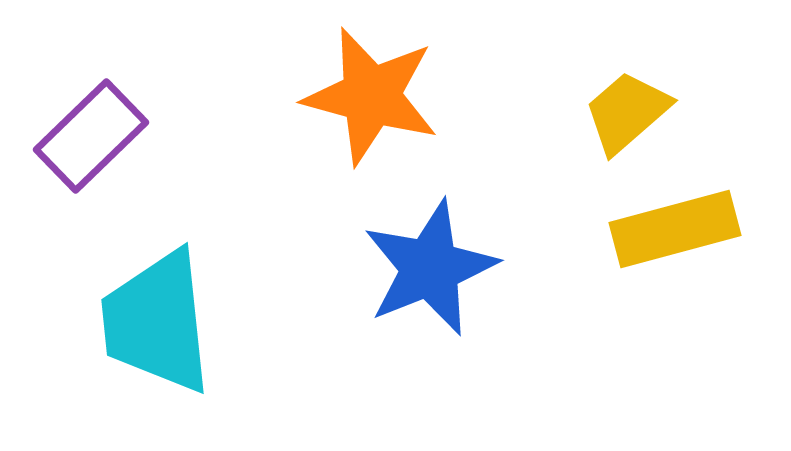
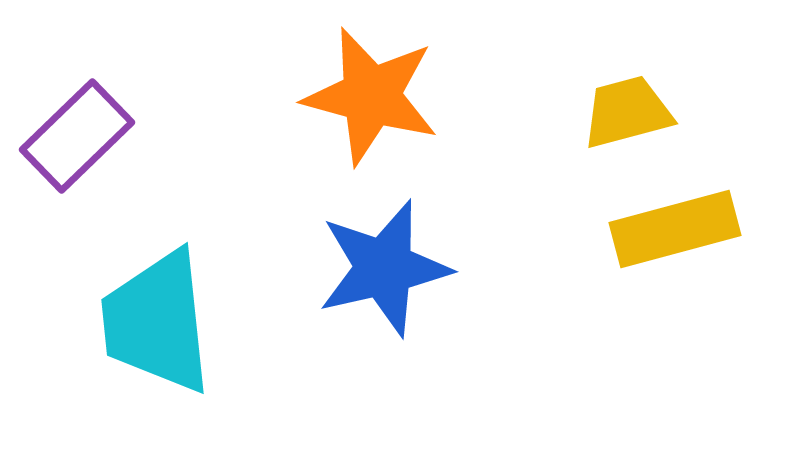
yellow trapezoid: rotated 26 degrees clockwise
purple rectangle: moved 14 px left
blue star: moved 46 px left; rotated 9 degrees clockwise
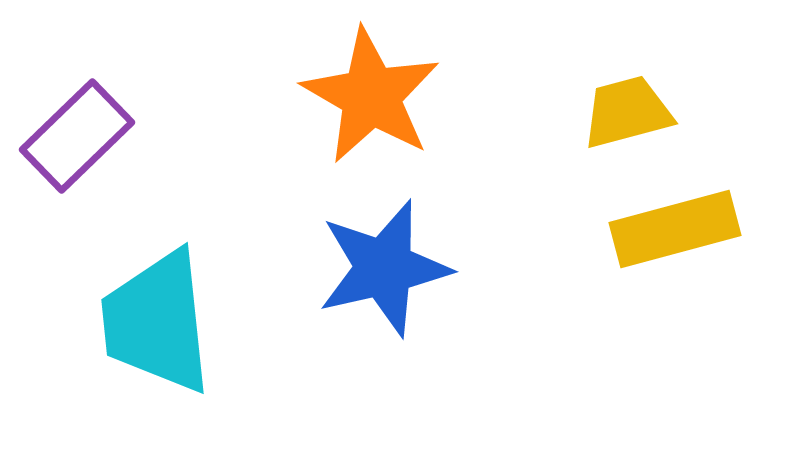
orange star: rotated 15 degrees clockwise
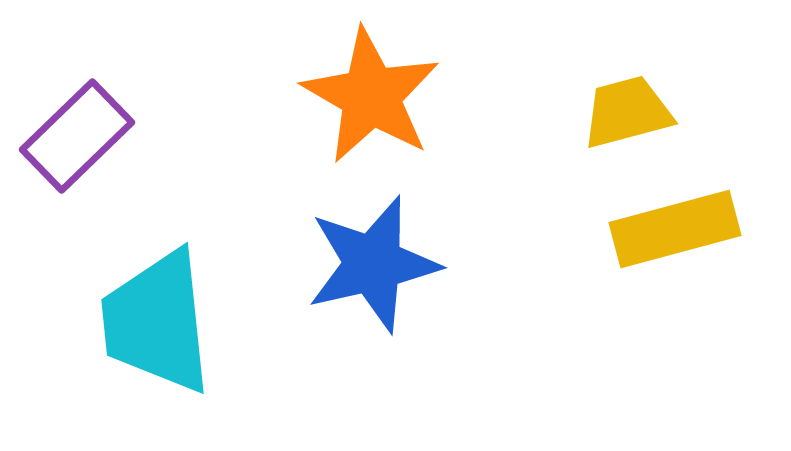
blue star: moved 11 px left, 4 px up
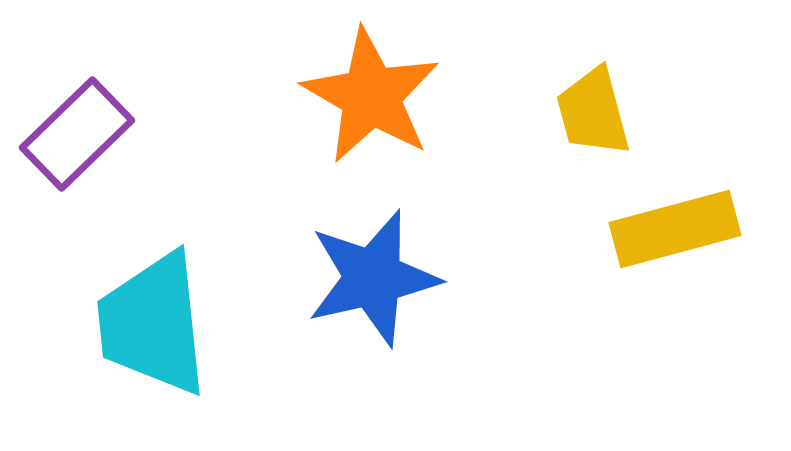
yellow trapezoid: moved 34 px left; rotated 90 degrees counterclockwise
purple rectangle: moved 2 px up
blue star: moved 14 px down
cyan trapezoid: moved 4 px left, 2 px down
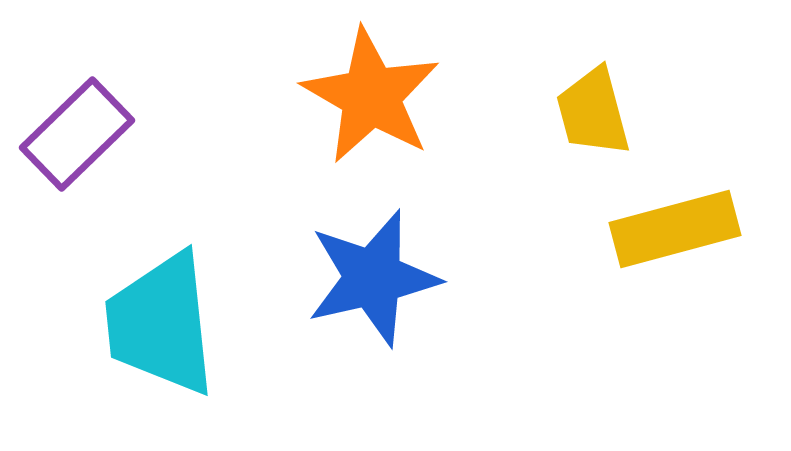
cyan trapezoid: moved 8 px right
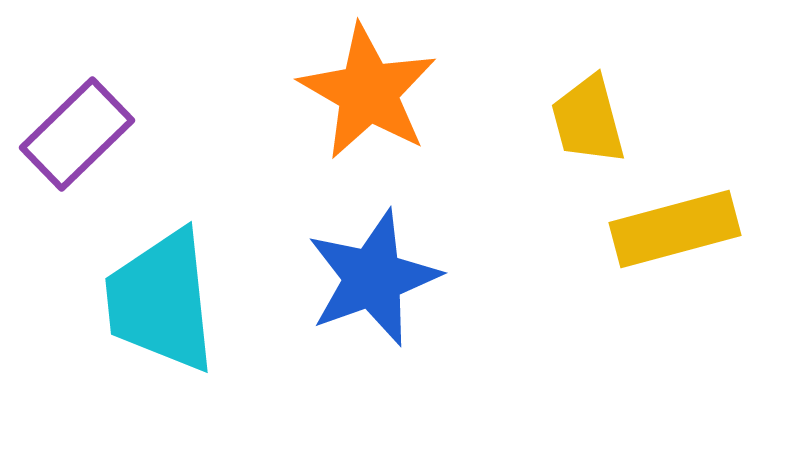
orange star: moved 3 px left, 4 px up
yellow trapezoid: moved 5 px left, 8 px down
blue star: rotated 7 degrees counterclockwise
cyan trapezoid: moved 23 px up
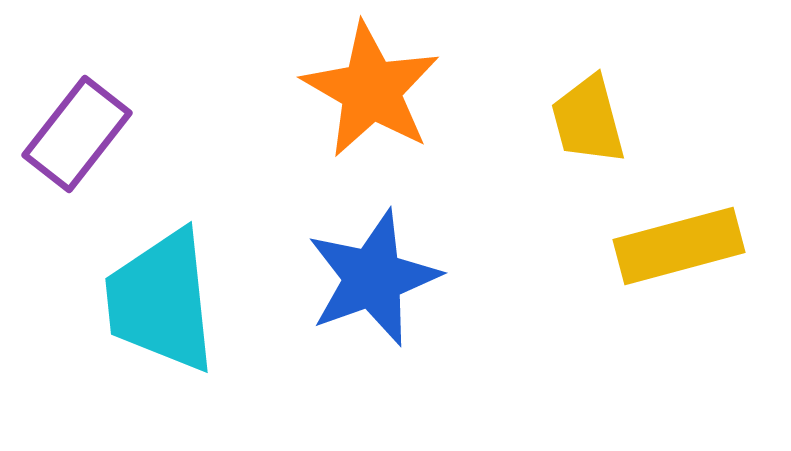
orange star: moved 3 px right, 2 px up
purple rectangle: rotated 8 degrees counterclockwise
yellow rectangle: moved 4 px right, 17 px down
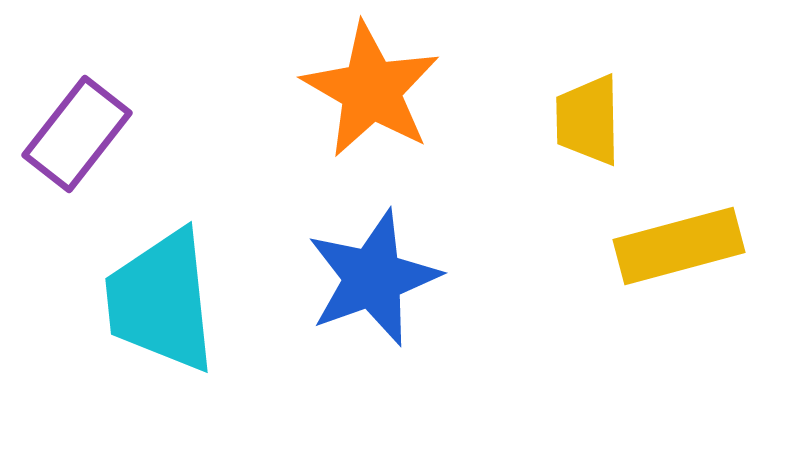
yellow trapezoid: rotated 14 degrees clockwise
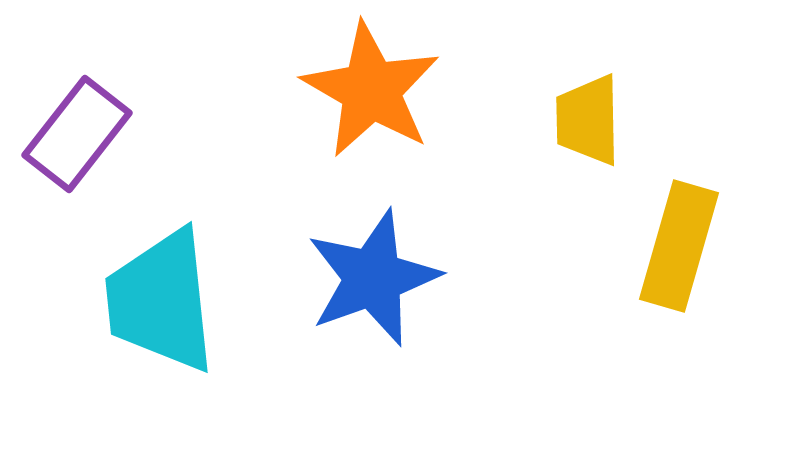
yellow rectangle: rotated 59 degrees counterclockwise
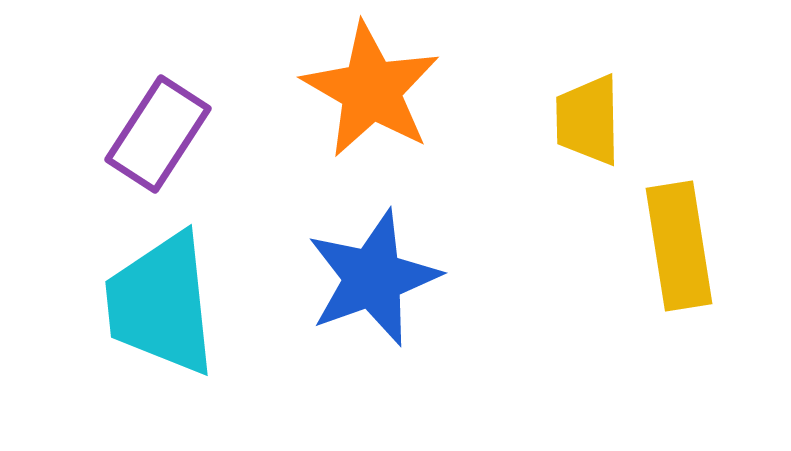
purple rectangle: moved 81 px right; rotated 5 degrees counterclockwise
yellow rectangle: rotated 25 degrees counterclockwise
cyan trapezoid: moved 3 px down
